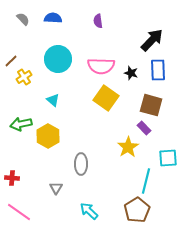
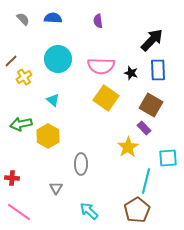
brown square: rotated 15 degrees clockwise
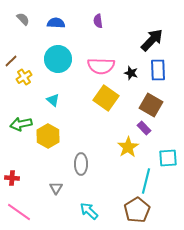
blue semicircle: moved 3 px right, 5 px down
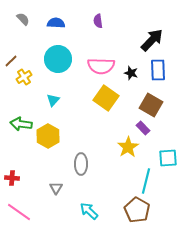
cyan triangle: rotated 32 degrees clockwise
green arrow: rotated 20 degrees clockwise
purple rectangle: moved 1 px left
brown pentagon: rotated 10 degrees counterclockwise
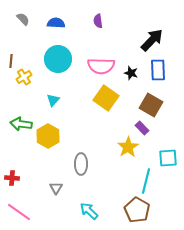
brown line: rotated 40 degrees counterclockwise
purple rectangle: moved 1 px left
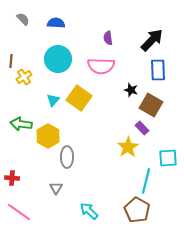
purple semicircle: moved 10 px right, 17 px down
black star: moved 17 px down
yellow square: moved 27 px left
gray ellipse: moved 14 px left, 7 px up
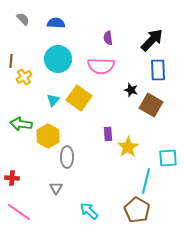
purple rectangle: moved 34 px left, 6 px down; rotated 40 degrees clockwise
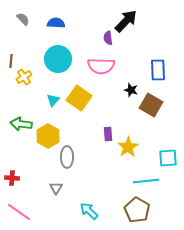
black arrow: moved 26 px left, 19 px up
cyan line: rotated 70 degrees clockwise
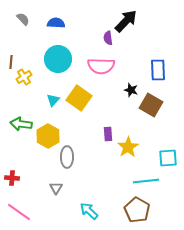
brown line: moved 1 px down
